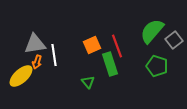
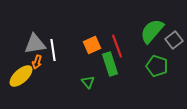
white line: moved 1 px left, 5 px up
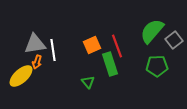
green pentagon: rotated 20 degrees counterclockwise
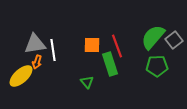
green semicircle: moved 1 px right, 6 px down
orange square: rotated 24 degrees clockwise
green triangle: moved 1 px left
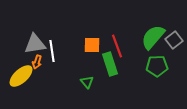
white line: moved 1 px left, 1 px down
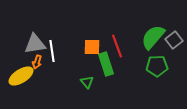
orange square: moved 2 px down
green rectangle: moved 4 px left
yellow ellipse: rotated 10 degrees clockwise
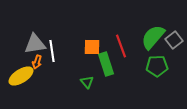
red line: moved 4 px right
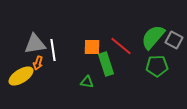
gray square: rotated 24 degrees counterclockwise
red line: rotated 30 degrees counterclockwise
white line: moved 1 px right, 1 px up
orange arrow: moved 1 px right, 1 px down
green triangle: rotated 40 degrees counterclockwise
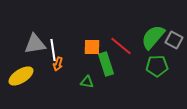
orange arrow: moved 20 px right, 1 px down
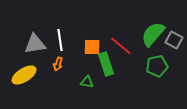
green semicircle: moved 3 px up
white line: moved 7 px right, 10 px up
green pentagon: rotated 10 degrees counterclockwise
yellow ellipse: moved 3 px right, 1 px up
